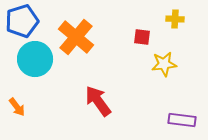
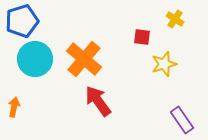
yellow cross: rotated 30 degrees clockwise
orange cross: moved 8 px right, 22 px down
yellow star: rotated 10 degrees counterclockwise
orange arrow: moved 3 px left; rotated 132 degrees counterclockwise
purple rectangle: rotated 48 degrees clockwise
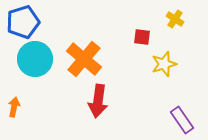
blue pentagon: moved 1 px right, 1 px down
red arrow: rotated 136 degrees counterclockwise
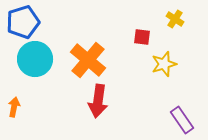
orange cross: moved 4 px right, 1 px down
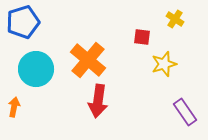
cyan circle: moved 1 px right, 10 px down
purple rectangle: moved 3 px right, 8 px up
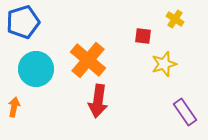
red square: moved 1 px right, 1 px up
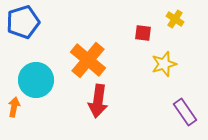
red square: moved 3 px up
cyan circle: moved 11 px down
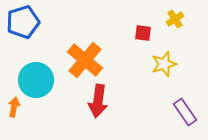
yellow cross: rotated 24 degrees clockwise
orange cross: moved 3 px left
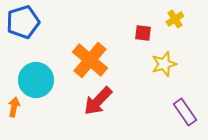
orange cross: moved 5 px right
red arrow: rotated 36 degrees clockwise
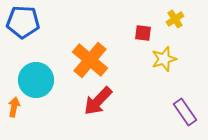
blue pentagon: rotated 20 degrees clockwise
yellow star: moved 5 px up
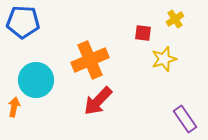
orange cross: rotated 27 degrees clockwise
purple rectangle: moved 7 px down
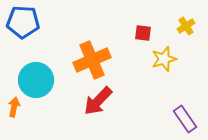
yellow cross: moved 11 px right, 7 px down
orange cross: moved 2 px right
